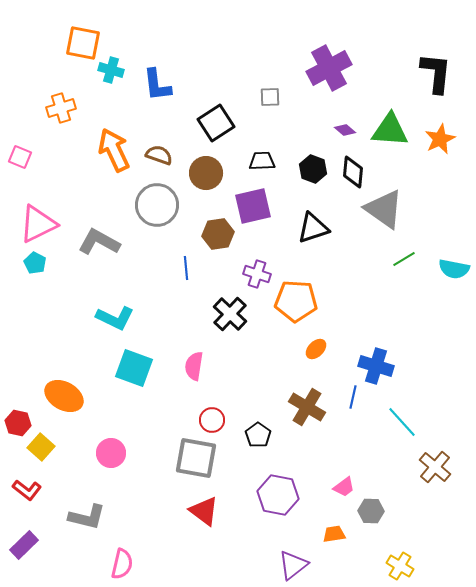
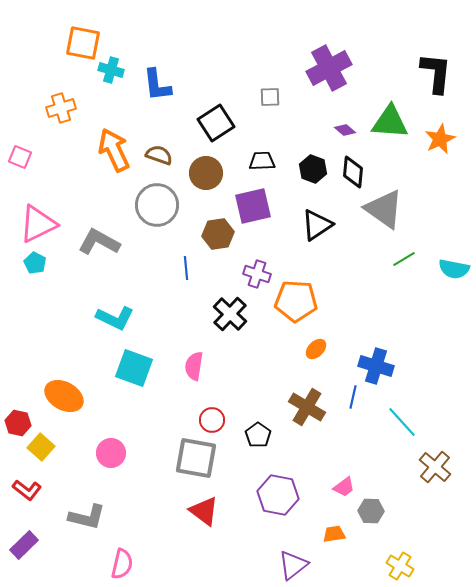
green triangle at (390, 130): moved 8 px up
black triangle at (313, 228): moved 4 px right, 3 px up; rotated 16 degrees counterclockwise
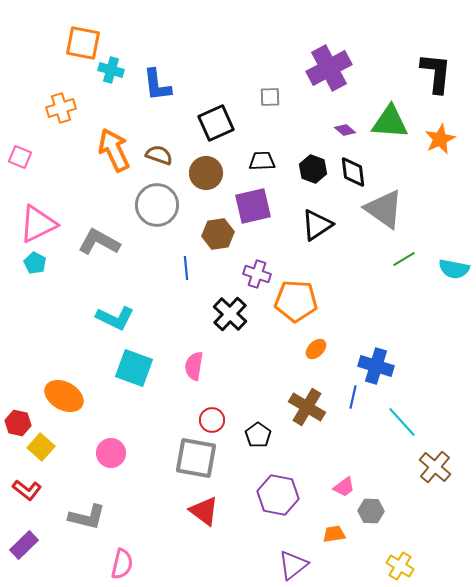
black square at (216, 123): rotated 9 degrees clockwise
black diamond at (353, 172): rotated 12 degrees counterclockwise
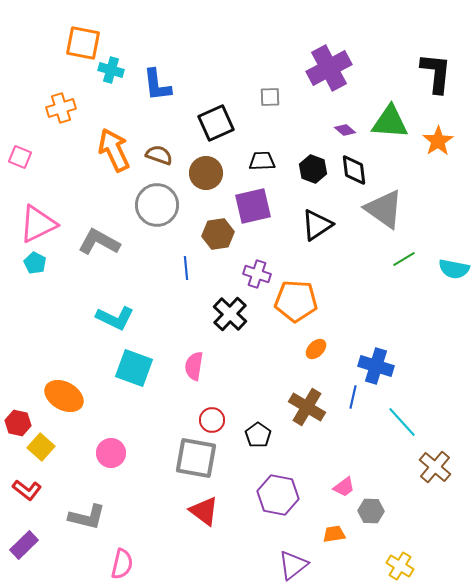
orange star at (440, 139): moved 2 px left, 2 px down; rotated 8 degrees counterclockwise
black diamond at (353, 172): moved 1 px right, 2 px up
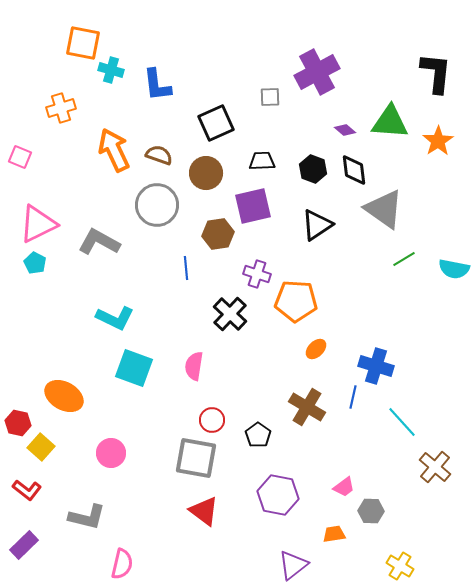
purple cross at (329, 68): moved 12 px left, 4 px down
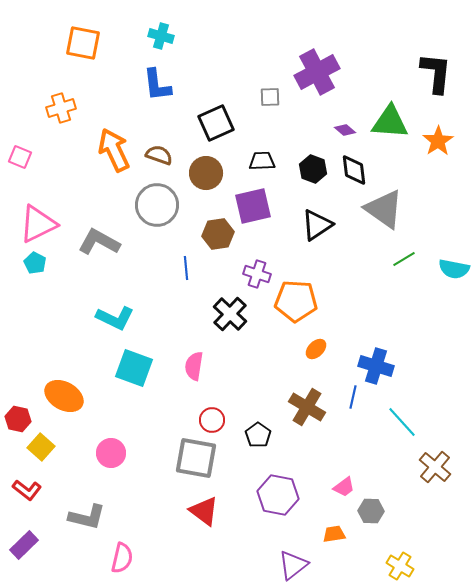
cyan cross at (111, 70): moved 50 px right, 34 px up
red hexagon at (18, 423): moved 4 px up
pink semicircle at (122, 564): moved 6 px up
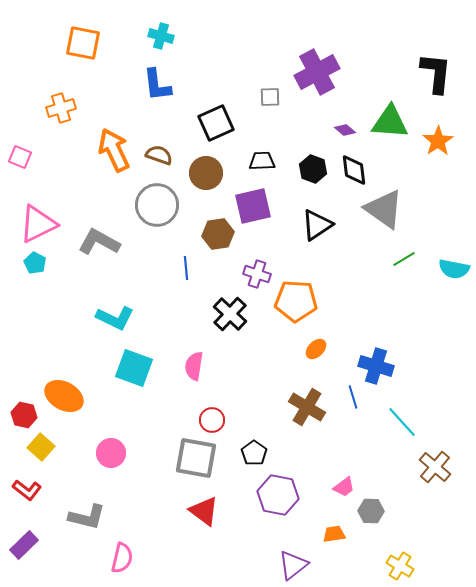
blue line at (353, 397): rotated 30 degrees counterclockwise
red hexagon at (18, 419): moved 6 px right, 4 px up
black pentagon at (258, 435): moved 4 px left, 18 px down
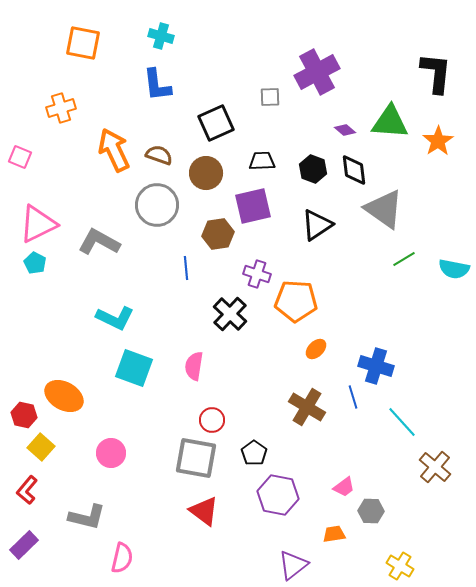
red L-shape at (27, 490): rotated 92 degrees clockwise
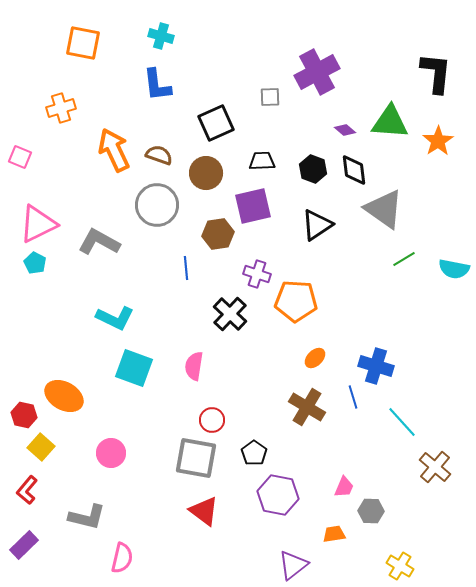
orange ellipse at (316, 349): moved 1 px left, 9 px down
pink trapezoid at (344, 487): rotated 30 degrees counterclockwise
